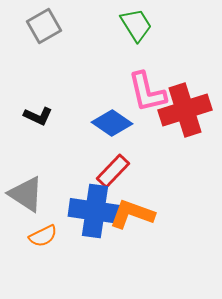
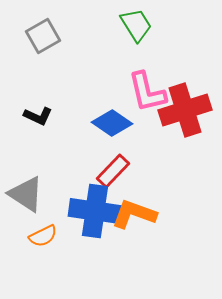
gray square: moved 1 px left, 10 px down
orange L-shape: moved 2 px right
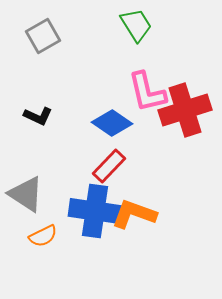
red rectangle: moved 4 px left, 5 px up
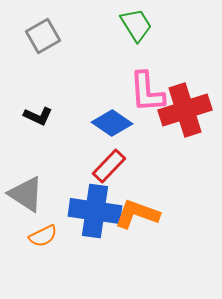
pink L-shape: rotated 9 degrees clockwise
orange L-shape: moved 3 px right
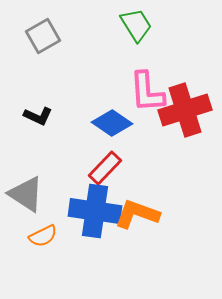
red rectangle: moved 4 px left, 2 px down
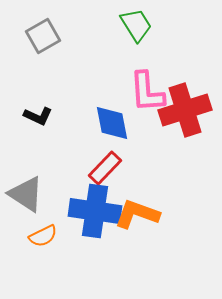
blue diamond: rotated 45 degrees clockwise
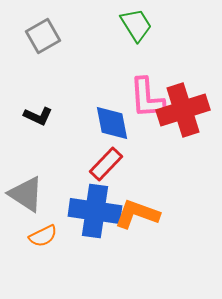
pink L-shape: moved 6 px down
red cross: moved 2 px left
red rectangle: moved 1 px right, 4 px up
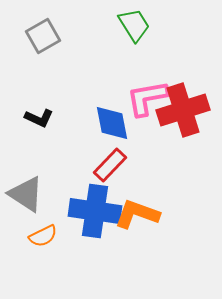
green trapezoid: moved 2 px left
pink L-shape: rotated 84 degrees clockwise
black L-shape: moved 1 px right, 2 px down
red rectangle: moved 4 px right, 1 px down
